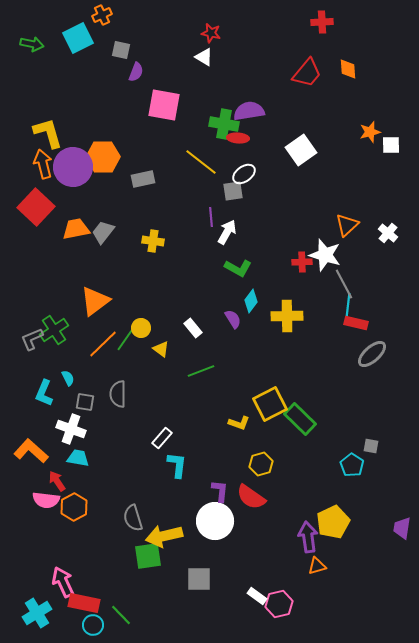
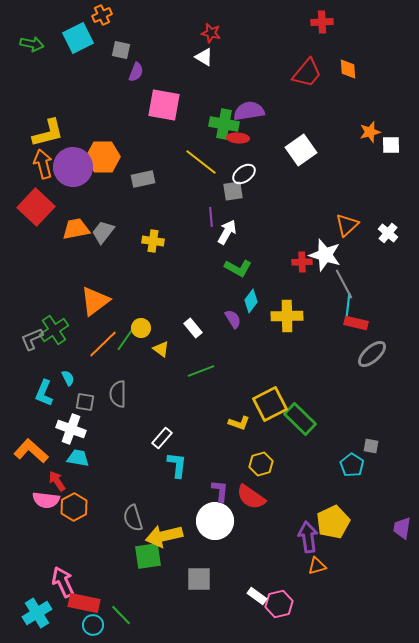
yellow L-shape at (48, 133): rotated 92 degrees clockwise
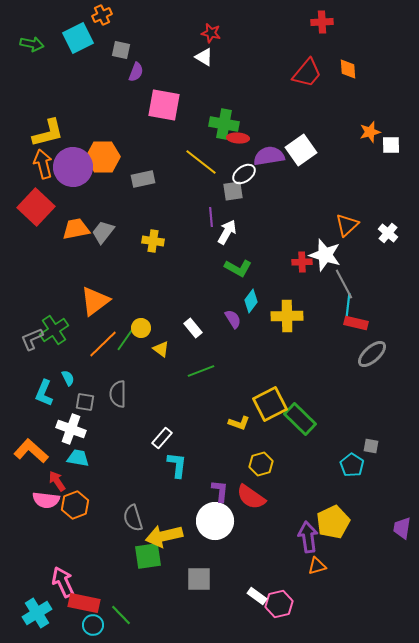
purple semicircle at (249, 111): moved 20 px right, 45 px down
orange hexagon at (74, 507): moved 1 px right, 2 px up; rotated 8 degrees clockwise
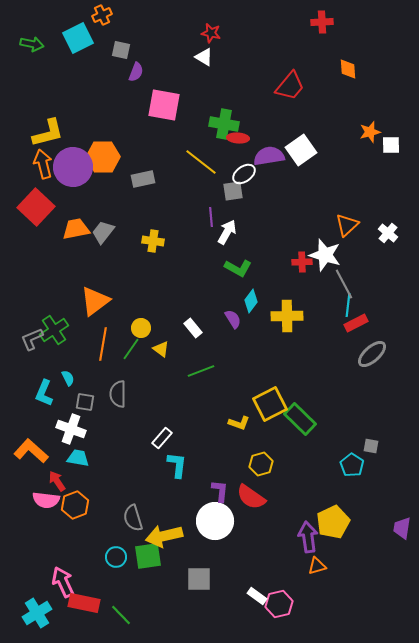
red trapezoid at (307, 73): moved 17 px left, 13 px down
red rectangle at (356, 323): rotated 40 degrees counterclockwise
green line at (125, 340): moved 6 px right, 9 px down
orange line at (103, 344): rotated 36 degrees counterclockwise
cyan circle at (93, 625): moved 23 px right, 68 px up
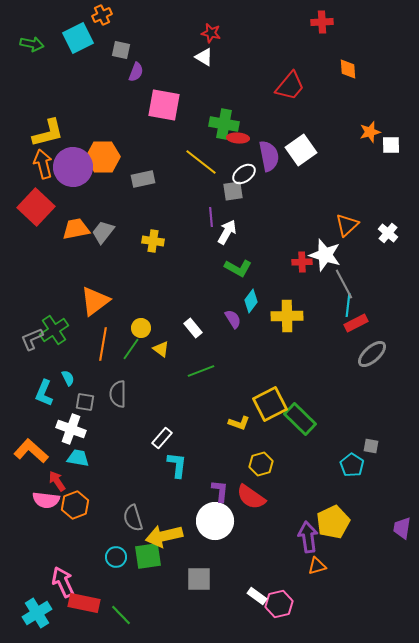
purple semicircle at (269, 156): rotated 88 degrees clockwise
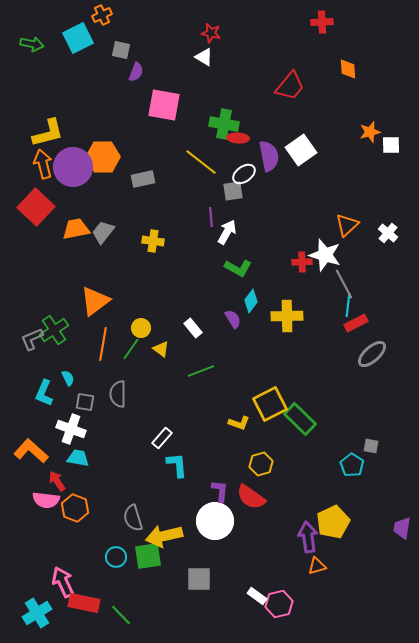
cyan L-shape at (177, 465): rotated 12 degrees counterclockwise
orange hexagon at (75, 505): moved 3 px down; rotated 20 degrees counterclockwise
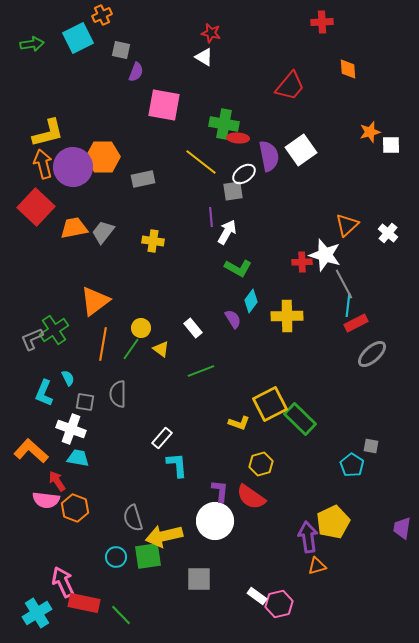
green arrow at (32, 44): rotated 20 degrees counterclockwise
orange trapezoid at (76, 229): moved 2 px left, 1 px up
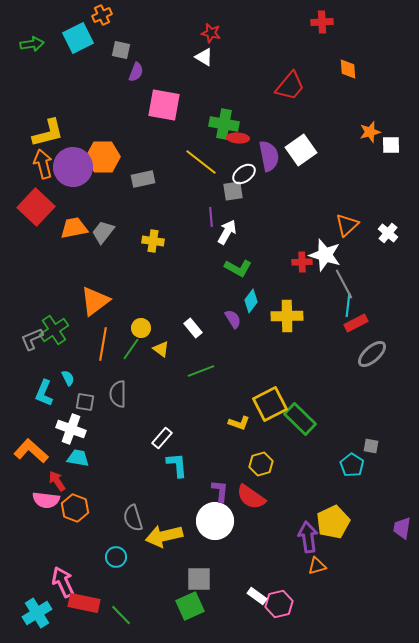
green square at (148, 556): moved 42 px right, 50 px down; rotated 16 degrees counterclockwise
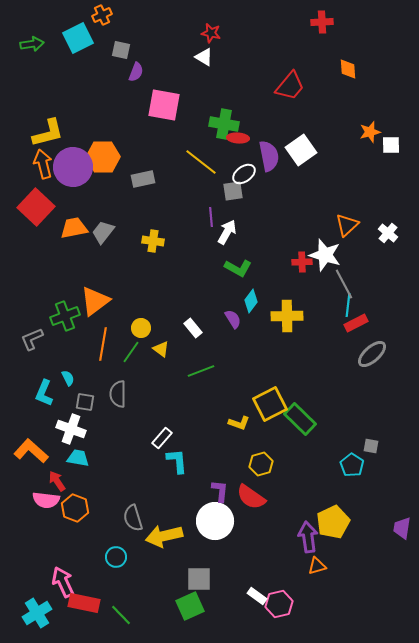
green cross at (54, 330): moved 11 px right, 14 px up; rotated 12 degrees clockwise
green line at (131, 349): moved 3 px down
cyan L-shape at (177, 465): moved 4 px up
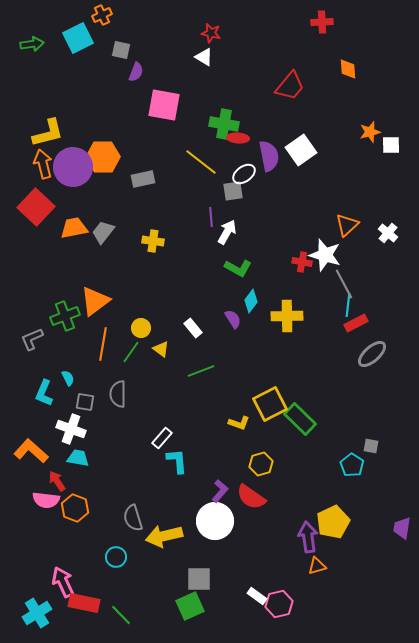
red cross at (302, 262): rotated 12 degrees clockwise
purple L-shape at (220, 491): rotated 35 degrees clockwise
